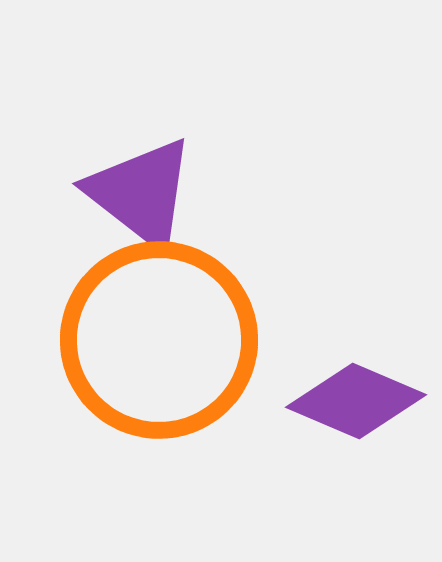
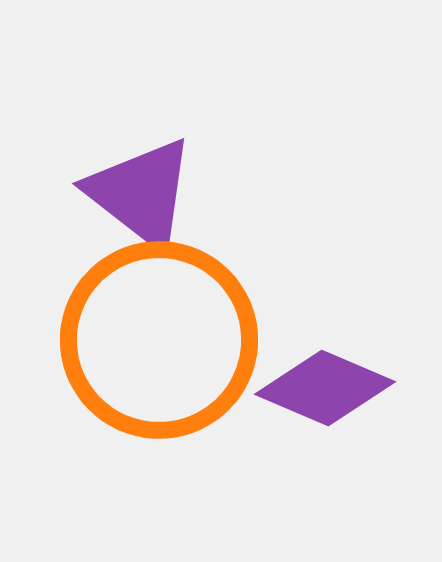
purple diamond: moved 31 px left, 13 px up
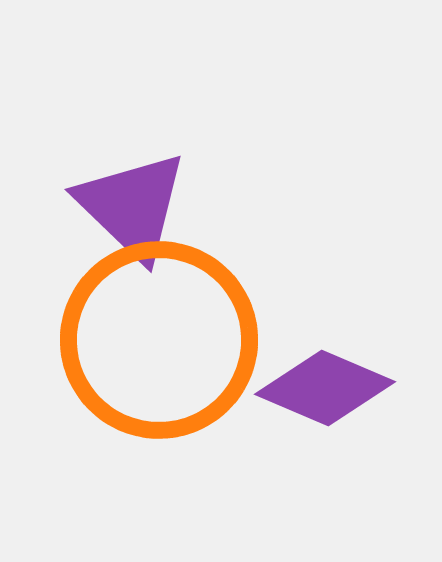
purple triangle: moved 9 px left, 13 px down; rotated 6 degrees clockwise
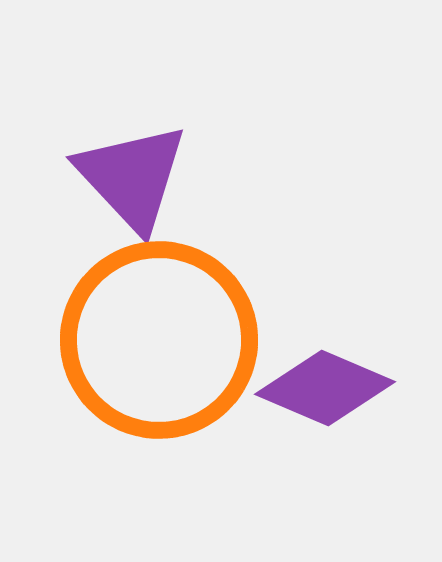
purple triangle: moved 29 px up; rotated 3 degrees clockwise
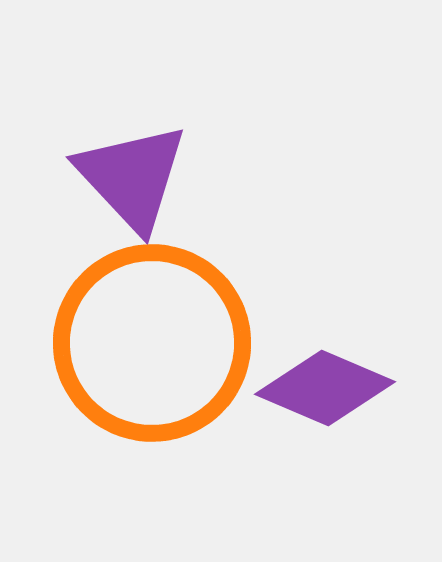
orange circle: moved 7 px left, 3 px down
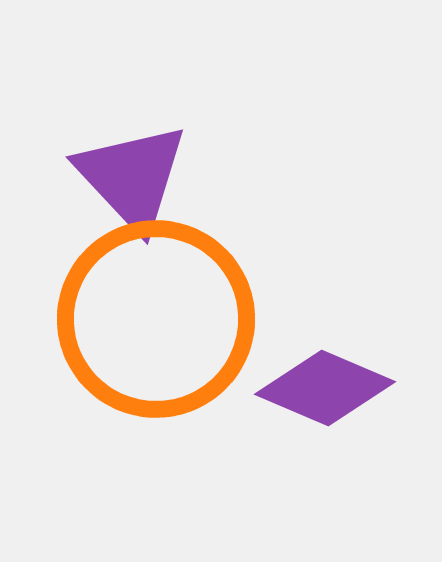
orange circle: moved 4 px right, 24 px up
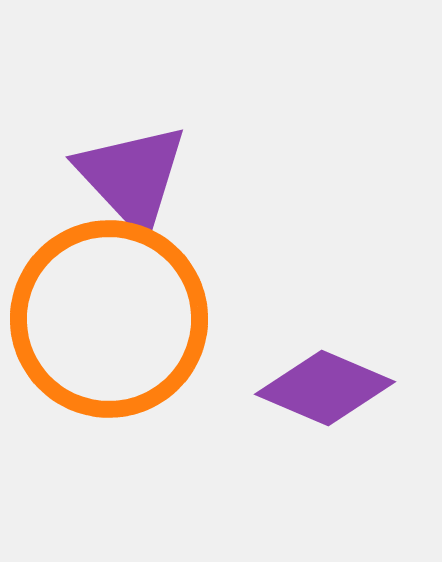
orange circle: moved 47 px left
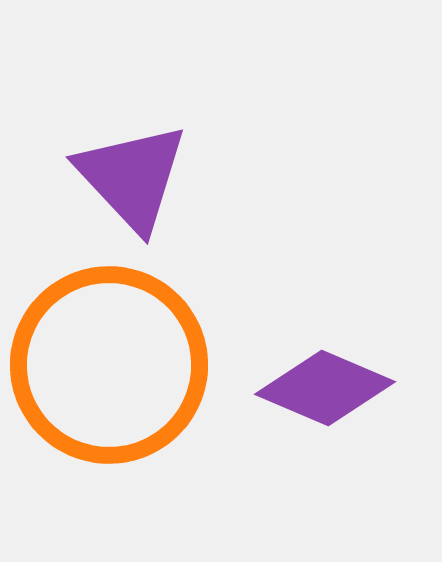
orange circle: moved 46 px down
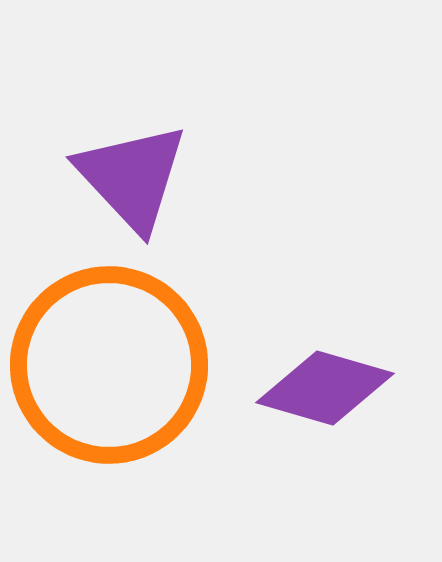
purple diamond: rotated 7 degrees counterclockwise
